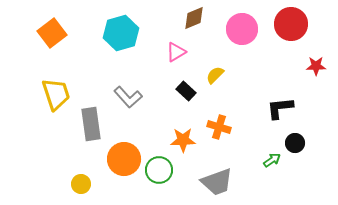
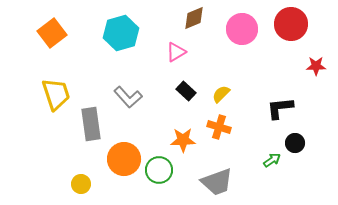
yellow semicircle: moved 6 px right, 19 px down
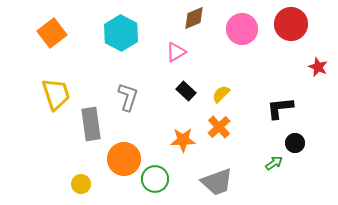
cyan hexagon: rotated 16 degrees counterclockwise
red star: moved 2 px right, 1 px down; rotated 24 degrees clockwise
gray L-shape: rotated 120 degrees counterclockwise
orange cross: rotated 30 degrees clockwise
green arrow: moved 2 px right, 3 px down
green circle: moved 4 px left, 9 px down
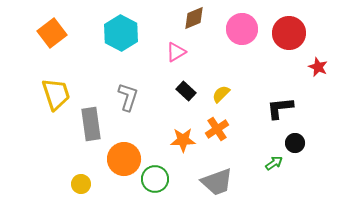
red circle: moved 2 px left, 9 px down
orange cross: moved 2 px left, 2 px down; rotated 10 degrees clockwise
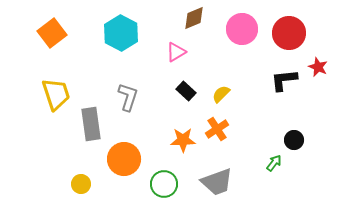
black L-shape: moved 4 px right, 28 px up
black circle: moved 1 px left, 3 px up
green arrow: rotated 18 degrees counterclockwise
green circle: moved 9 px right, 5 px down
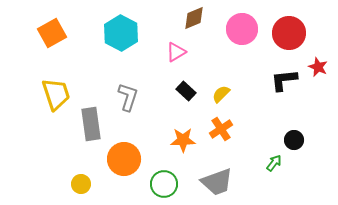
orange square: rotated 8 degrees clockwise
orange cross: moved 4 px right
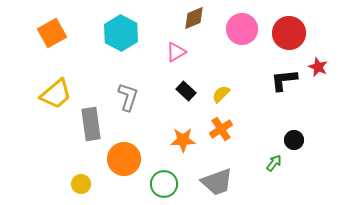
yellow trapezoid: rotated 68 degrees clockwise
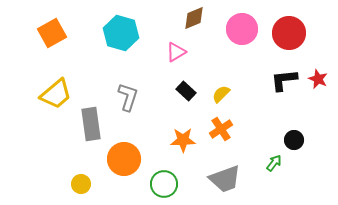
cyan hexagon: rotated 12 degrees counterclockwise
red star: moved 12 px down
gray trapezoid: moved 8 px right, 3 px up
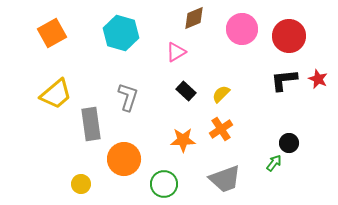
red circle: moved 3 px down
black circle: moved 5 px left, 3 px down
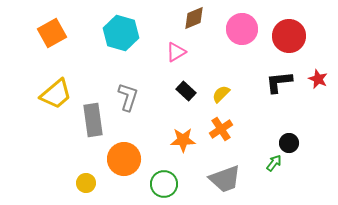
black L-shape: moved 5 px left, 2 px down
gray rectangle: moved 2 px right, 4 px up
yellow circle: moved 5 px right, 1 px up
